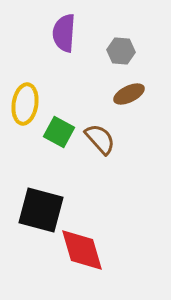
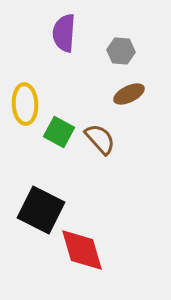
yellow ellipse: rotated 12 degrees counterclockwise
black square: rotated 12 degrees clockwise
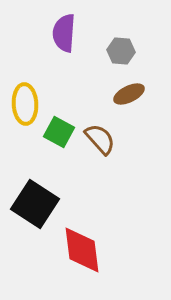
black square: moved 6 px left, 6 px up; rotated 6 degrees clockwise
red diamond: rotated 9 degrees clockwise
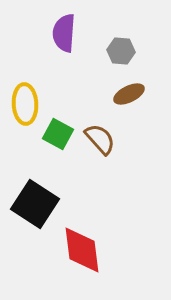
green square: moved 1 px left, 2 px down
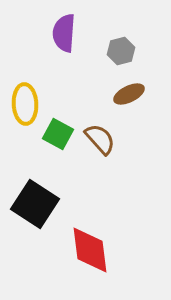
gray hexagon: rotated 20 degrees counterclockwise
red diamond: moved 8 px right
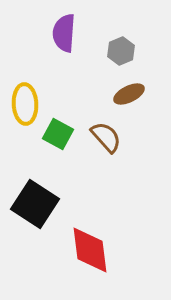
gray hexagon: rotated 8 degrees counterclockwise
brown semicircle: moved 6 px right, 2 px up
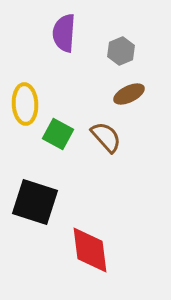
black square: moved 2 px up; rotated 15 degrees counterclockwise
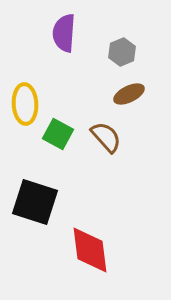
gray hexagon: moved 1 px right, 1 px down
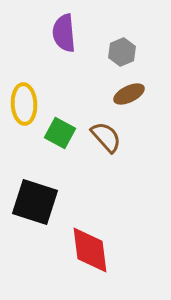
purple semicircle: rotated 9 degrees counterclockwise
yellow ellipse: moved 1 px left
green square: moved 2 px right, 1 px up
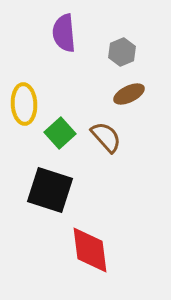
green square: rotated 20 degrees clockwise
black square: moved 15 px right, 12 px up
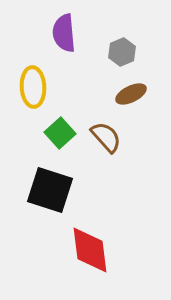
brown ellipse: moved 2 px right
yellow ellipse: moved 9 px right, 17 px up
